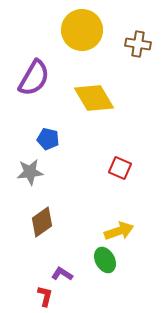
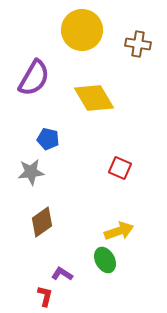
gray star: moved 1 px right
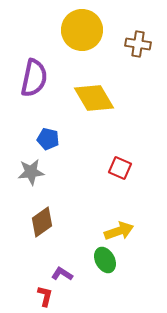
purple semicircle: rotated 18 degrees counterclockwise
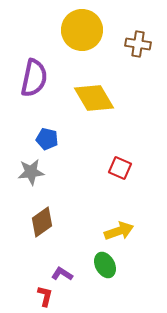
blue pentagon: moved 1 px left
green ellipse: moved 5 px down
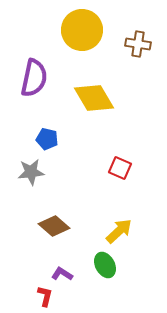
brown diamond: moved 12 px right, 4 px down; rotated 76 degrees clockwise
yellow arrow: rotated 24 degrees counterclockwise
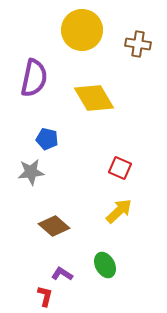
yellow arrow: moved 20 px up
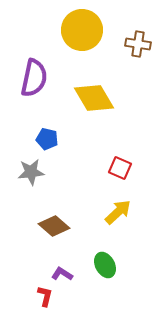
yellow arrow: moved 1 px left, 1 px down
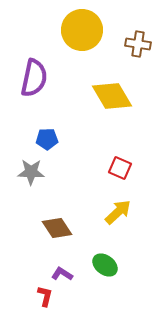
yellow diamond: moved 18 px right, 2 px up
blue pentagon: rotated 15 degrees counterclockwise
gray star: rotated 8 degrees clockwise
brown diamond: moved 3 px right, 2 px down; rotated 16 degrees clockwise
green ellipse: rotated 25 degrees counterclockwise
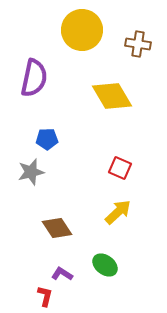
gray star: rotated 16 degrees counterclockwise
